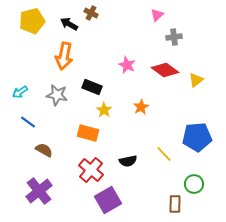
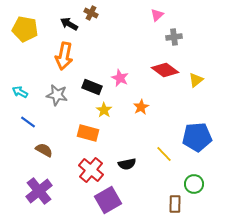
yellow pentagon: moved 7 px left, 8 px down; rotated 25 degrees clockwise
pink star: moved 7 px left, 13 px down
cyan arrow: rotated 63 degrees clockwise
black semicircle: moved 1 px left, 3 px down
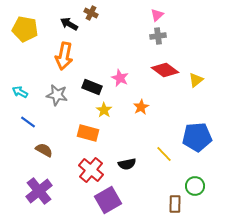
gray cross: moved 16 px left, 1 px up
green circle: moved 1 px right, 2 px down
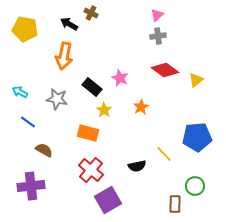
black rectangle: rotated 18 degrees clockwise
gray star: moved 4 px down
black semicircle: moved 10 px right, 2 px down
purple cross: moved 8 px left, 5 px up; rotated 32 degrees clockwise
